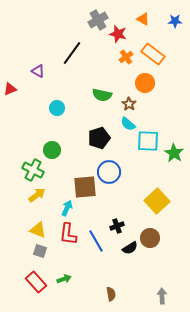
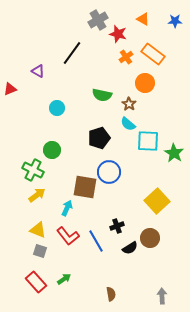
brown square: rotated 15 degrees clockwise
red L-shape: moved 2 px down; rotated 45 degrees counterclockwise
green arrow: rotated 16 degrees counterclockwise
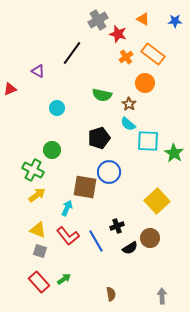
red rectangle: moved 3 px right
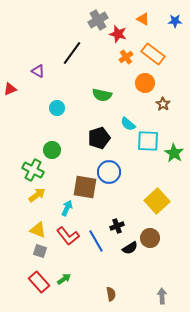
brown star: moved 34 px right
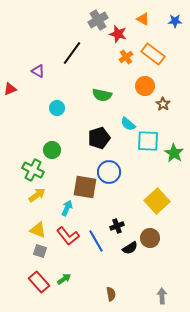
orange circle: moved 3 px down
